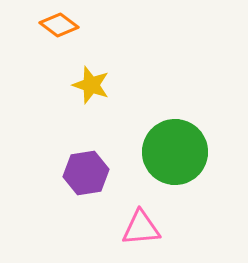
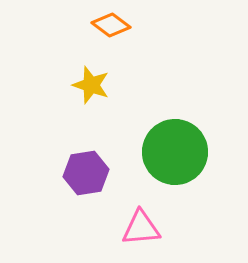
orange diamond: moved 52 px right
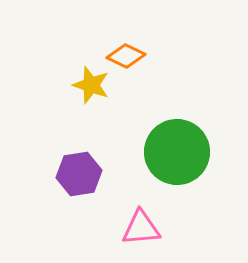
orange diamond: moved 15 px right, 31 px down; rotated 12 degrees counterclockwise
green circle: moved 2 px right
purple hexagon: moved 7 px left, 1 px down
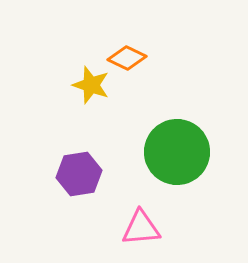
orange diamond: moved 1 px right, 2 px down
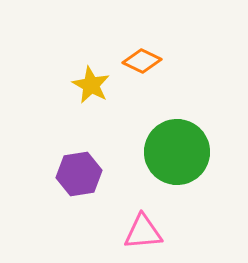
orange diamond: moved 15 px right, 3 px down
yellow star: rotated 9 degrees clockwise
pink triangle: moved 2 px right, 4 px down
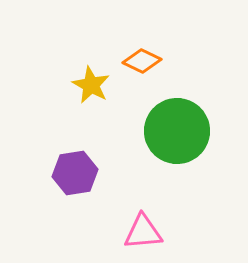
green circle: moved 21 px up
purple hexagon: moved 4 px left, 1 px up
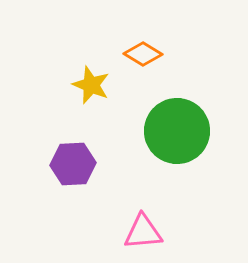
orange diamond: moved 1 px right, 7 px up; rotated 6 degrees clockwise
yellow star: rotated 6 degrees counterclockwise
purple hexagon: moved 2 px left, 9 px up; rotated 6 degrees clockwise
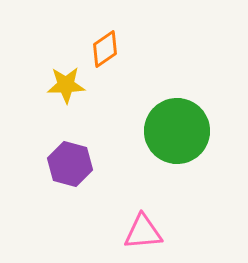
orange diamond: moved 38 px left, 5 px up; rotated 66 degrees counterclockwise
yellow star: moved 25 px left; rotated 24 degrees counterclockwise
purple hexagon: moved 3 px left; rotated 18 degrees clockwise
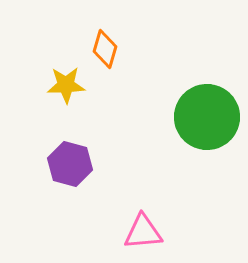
orange diamond: rotated 39 degrees counterclockwise
green circle: moved 30 px right, 14 px up
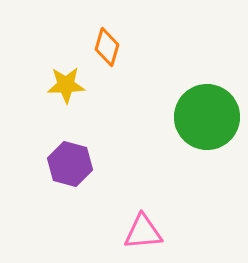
orange diamond: moved 2 px right, 2 px up
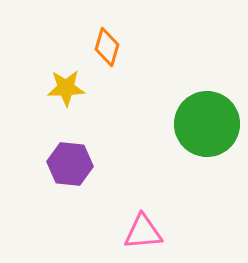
yellow star: moved 3 px down
green circle: moved 7 px down
purple hexagon: rotated 9 degrees counterclockwise
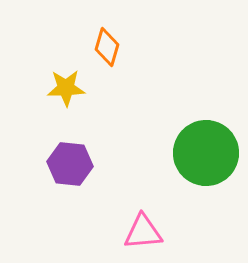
green circle: moved 1 px left, 29 px down
